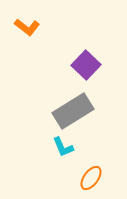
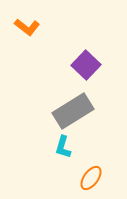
cyan L-shape: rotated 40 degrees clockwise
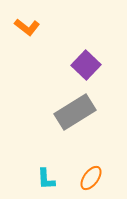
gray rectangle: moved 2 px right, 1 px down
cyan L-shape: moved 17 px left, 32 px down; rotated 20 degrees counterclockwise
